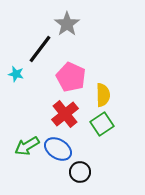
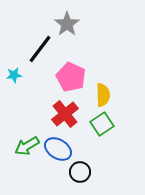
cyan star: moved 2 px left, 1 px down; rotated 21 degrees counterclockwise
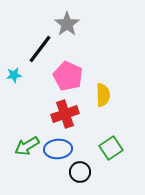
pink pentagon: moved 3 px left, 1 px up
red cross: rotated 20 degrees clockwise
green square: moved 9 px right, 24 px down
blue ellipse: rotated 36 degrees counterclockwise
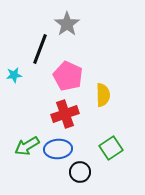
black line: rotated 16 degrees counterclockwise
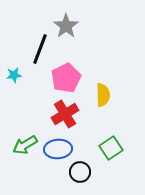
gray star: moved 1 px left, 2 px down
pink pentagon: moved 2 px left, 2 px down; rotated 20 degrees clockwise
red cross: rotated 12 degrees counterclockwise
green arrow: moved 2 px left, 1 px up
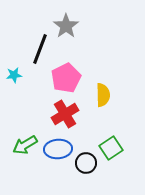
black circle: moved 6 px right, 9 px up
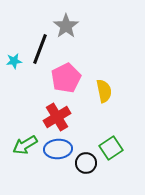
cyan star: moved 14 px up
yellow semicircle: moved 1 px right, 4 px up; rotated 10 degrees counterclockwise
red cross: moved 8 px left, 3 px down
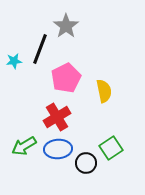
green arrow: moved 1 px left, 1 px down
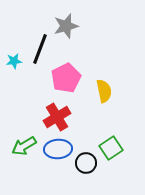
gray star: rotated 20 degrees clockwise
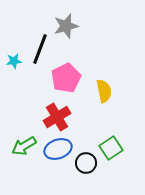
blue ellipse: rotated 16 degrees counterclockwise
